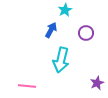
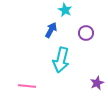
cyan star: rotated 16 degrees counterclockwise
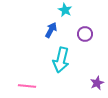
purple circle: moved 1 px left, 1 px down
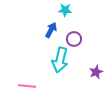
cyan star: rotated 24 degrees counterclockwise
purple circle: moved 11 px left, 5 px down
cyan arrow: moved 1 px left
purple star: moved 1 px left, 11 px up
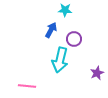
purple star: moved 1 px right, 1 px down
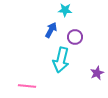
purple circle: moved 1 px right, 2 px up
cyan arrow: moved 1 px right
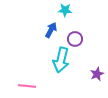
purple circle: moved 2 px down
purple star: moved 1 px down
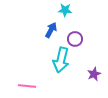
purple star: moved 3 px left
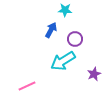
cyan arrow: moved 2 px right, 1 px down; rotated 45 degrees clockwise
pink line: rotated 30 degrees counterclockwise
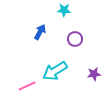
cyan star: moved 1 px left
blue arrow: moved 11 px left, 2 px down
cyan arrow: moved 8 px left, 10 px down
purple star: rotated 16 degrees clockwise
